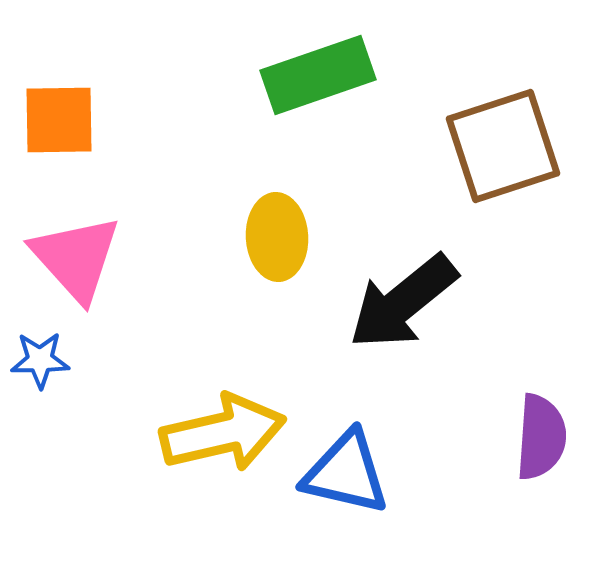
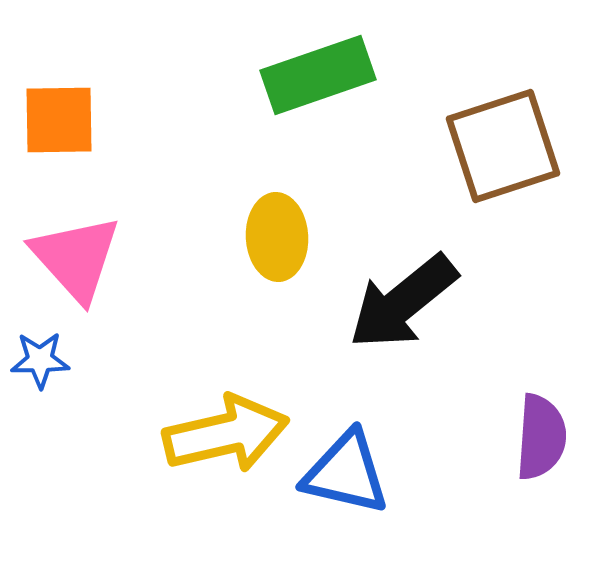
yellow arrow: moved 3 px right, 1 px down
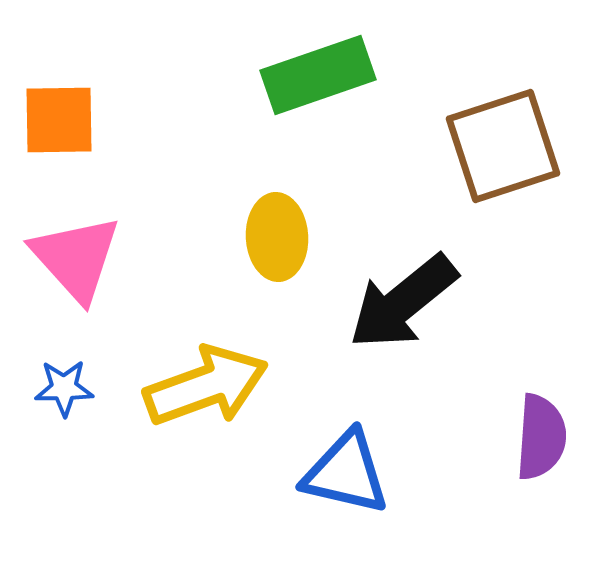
blue star: moved 24 px right, 28 px down
yellow arrow: moved 20 px left, 48 px up; rotated 7 degrees counterclockwise
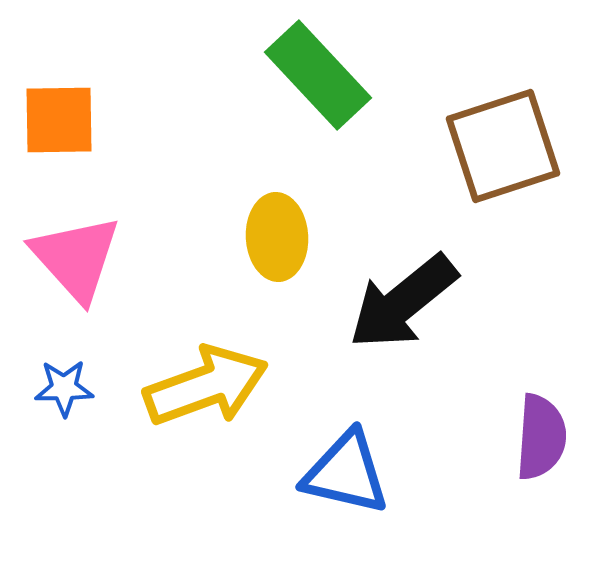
green rectangle: rotated 66 degrees clockwise
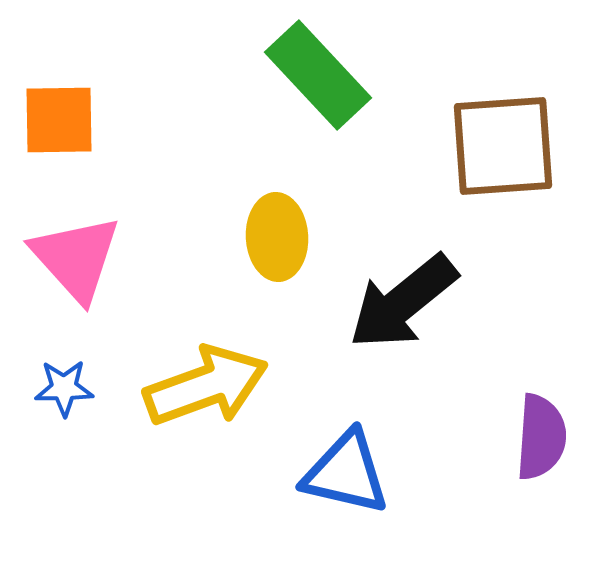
brown square: rotated 14 degrees clockwise
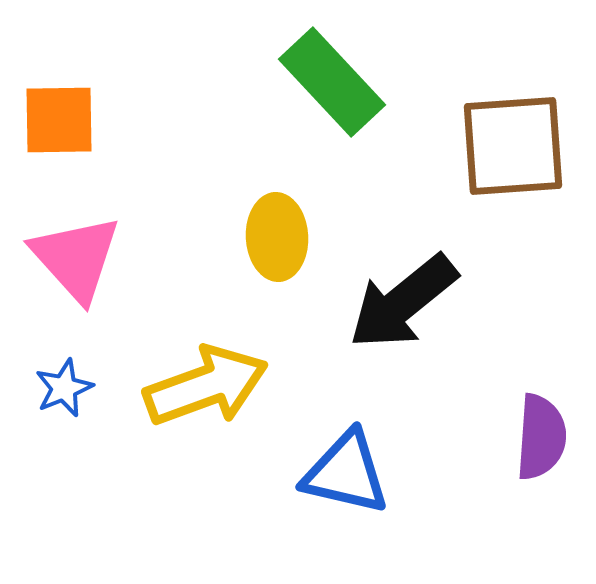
green rectangle: moved 14 px right, 7 px down
brown square: moved 10 px right
blue star: rotated 22 degrees counterclockwise
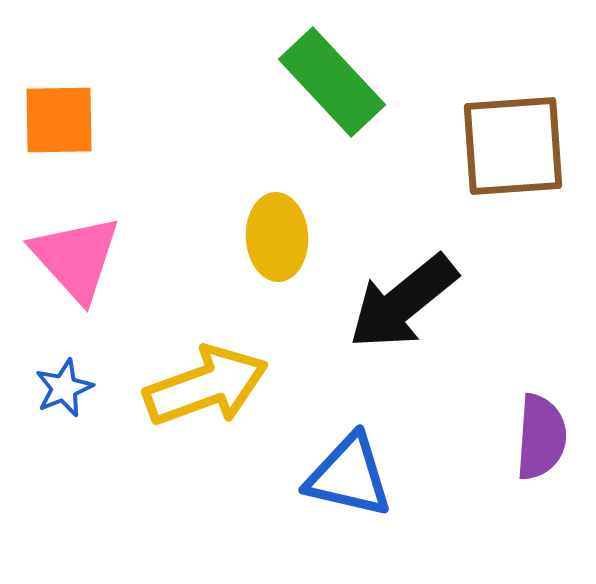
blue triangle: moved 3 px right, 3 px down
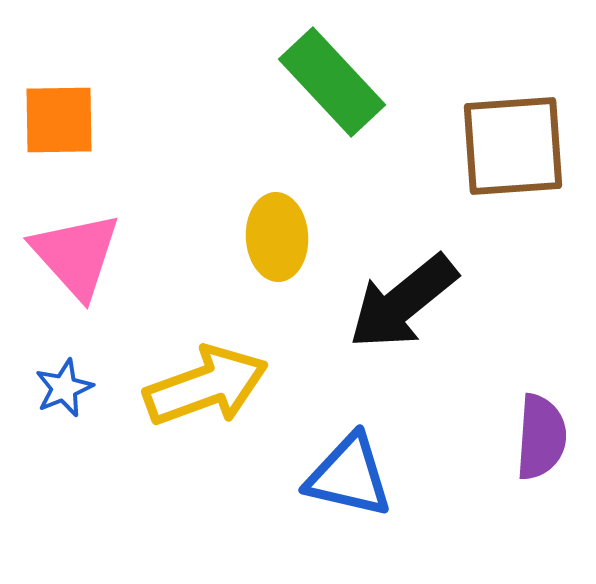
pink triangle: moved 3 px up
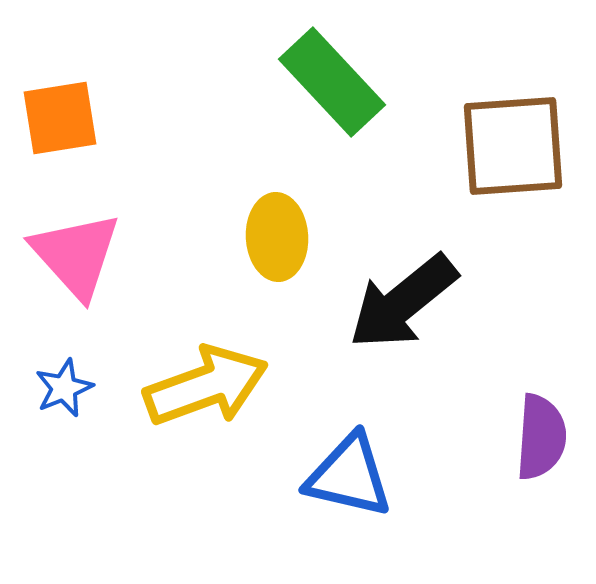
orange square: moved 1 px right, 2 px up; rotated 8 degrees counterclockwise
